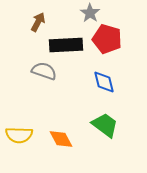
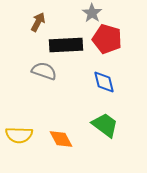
gray star: moved 2 px right
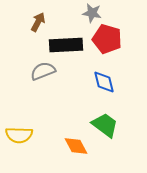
gray star: rotated 24 degrees counterclockwise
gray semicircle: moved 1 px left; rotated 40 degrees counterclockwise
orange diamond: moved 15 px right, 7 px down
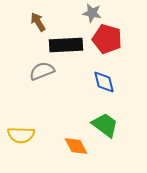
brown arrow: rotated 60 degrees counterclockwise
gray semicircle: moved 1 px left
yellow semicircle: moved 2 px right
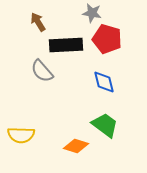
gray semicircle: rotated 110 degrees counterclockwise
orange diamond: rotated 45 degrees counterclockwise
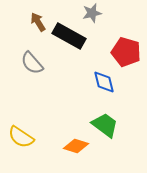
gray star: rotated 24 degrees counterclockwise
red pentagon: moved 19 px right, 13 px down
black rectangle: moved 3 px right, 9 px up; rotated 32 degrees clockwise
gray semicircle: moved 10 px left, 8 px up
yellow semicircle: moved 2 px down; rotated 32 degrees clockwise
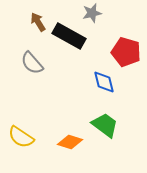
orange diamond: moved 6 px left, 4 px up
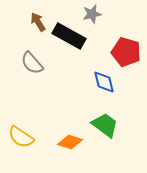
gray star: moved 1 px down
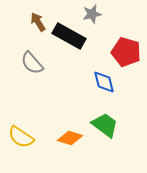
orange diamond: moved 4 px up
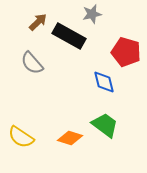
brown arrow: rotated 78 degrees clockwise
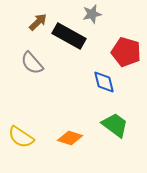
green trapezoid: moved 10 px right
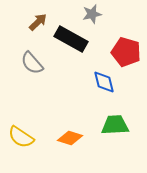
black rectangle: moved 2 px right, 3 px down
green trapezoid: rotated 40 degrees counterclockwise
